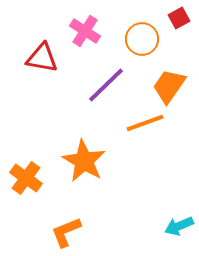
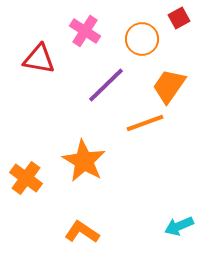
red triangle: moved 3 px left, 1 px down
orange L-shape: moved 16 px right; rotated 56 degrees clockwise
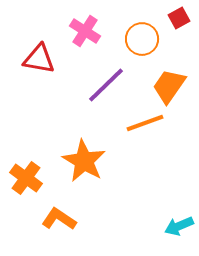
orange L-shape: moved 23 px left, 13 px up
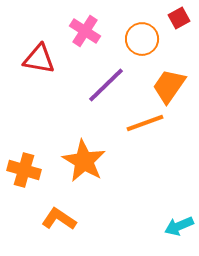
orange cross: moved 2 px left, 8 px up; rotated 20 degrees counterclockwise
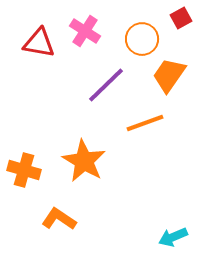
red square: moved 2 px right
red triangle: moved 16 px up
orange trapezoid: moved 11 px up
cyan arrow: moved 6 px left, 11 px down
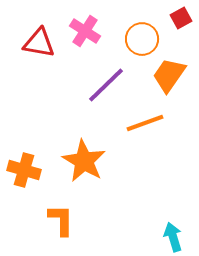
orange L-shape: moved 2 px right, 1 px down; rotated 56 degrees clockwise
cyan arrow: rotated 96 degrees clockwise
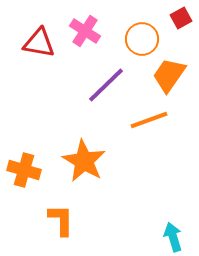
orange line: moved 4 px right, 3 px up
